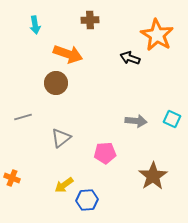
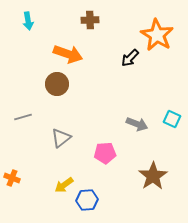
cyan arrow: moved 7 px left, 4 px up
black arrow: rotated 66 degrees counterclockwise
brown circle: moved 1 px right, 1 px down
gray arrow: moved 1 px right, 3 px down; rotated 15 degrees clockwise
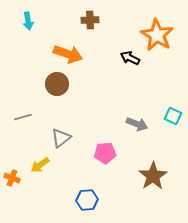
black arrow: rotated 72 degrees clockwise
cyan square: moved 1 px right, 3 px up
yellow arrow: moved 24 px left, 20 px up
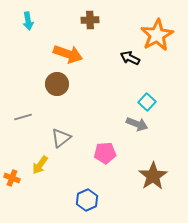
orange star: rotated 12 degrees clockwise
cyan square: moved 26 px left, 14 px up; rotated 18 degrees clockwise
yellow arrow: rotated 18 degrees counterclockwise
blue hexagon: rotated 20 degrees counterclockwise
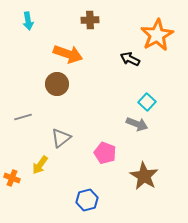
black arrow: moved 1 px down
pink pentagon: rotated 25 degrees clockwise
brown star: moved 9 px left; rotated 8 degrees counterclockwise
blue hexagon: rotated 10 degrees clockwise
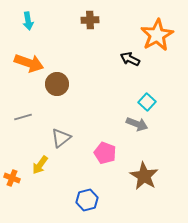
orange arrow: moved 39 px left, 9 px down
